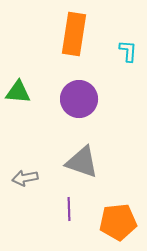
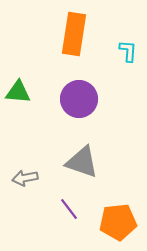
purple line: rotated 35 degrees counterclockwise
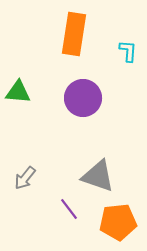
purple circle: moved 4 px right, 1 px up
gray triangle: moved 16 px right, 14 px down
gray arrow: rotated 40 degrees counterclockwise
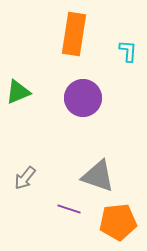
green triangle: rotated 28 degrees counterclockwise
purple line: rotated 35 degrees counterclockwise
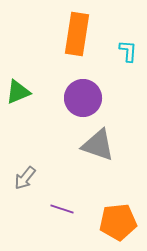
orange rectangle: moved 3 px right
gray triangle: moved 31 px up
purple line: moved 7 px left
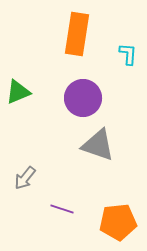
cyan L-shape: moved 3 px down
